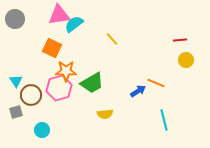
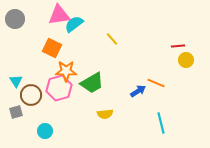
red line: moved 2 px left, 6 px down
cyan line: moved 3 px left, 3 px down
cyan circle: moved 3 px right, 1 px down
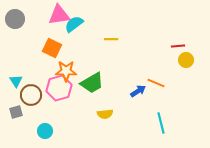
yellow line: moved 1 px left; rotated 48 degrees counterclockwise
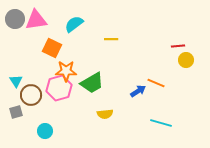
pink triangle: moved 23 px left, 5 px down
cyan line: rotated 60 degrees counterclockwise
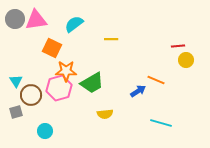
orange line: moved 3 px up
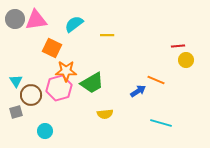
yellow line: moved 4 px left, 4 px up
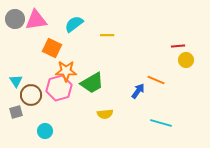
blue arrow: rotated 21 degrees counterclockwise
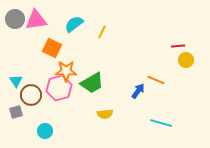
yellow line: moved 5 px left, 3 px up; rotated 64 degrees counterclockwise
